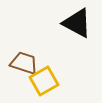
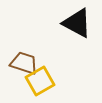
yellow square: moved 4 px left
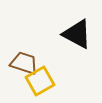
black triangle: moved 11 px down
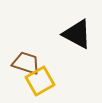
brown trapezoid: moved 2 px right
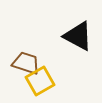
black triangle: moved 1 px right, 2 px down
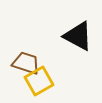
yellow square: moved 1 px left
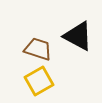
brown trapezoid: moved 12 px right, 14 px up
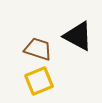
yellow square: rotated 8 degrees clockwise
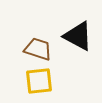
yellow square: rotated 16 degrees clockwise
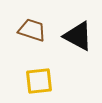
brown trapezoid: moved 6 px left, 19 px up
